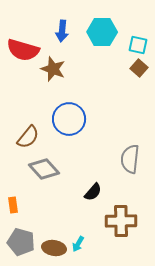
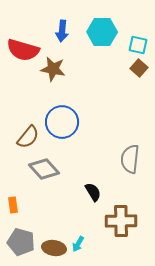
brown star: rotated 10 degrees counterclockwise
blue circle: moved 7 px left, 3 px down
black semicircle: rotated 72 degrees counterclockwise
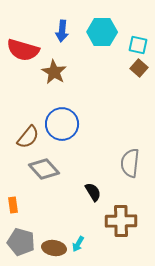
brown star: moved 1 px right, 3 px down; rotated 20 degrees clockwise
blue circle: moved 2 px down
gray semicircle: moved 4 px down
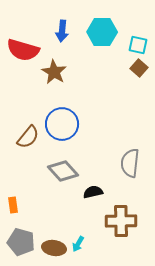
gray diamond: moved 19 px right, 2 px down
black semicircle: rotated 72 degrees counterclockwise
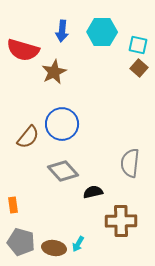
brown star: rotated 15 degrees clockwise
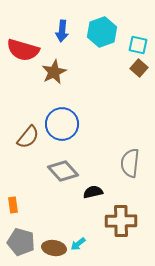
cyan hexagon: rotated 20 degrees counterclockwise
cyan arrow: rotated 21 degrees clockwise
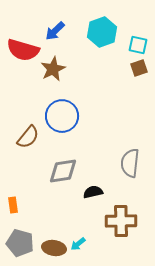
blue arrow: moved 7 px left; rotated 40 degrees clockwise
brown square: rotated 30 degrees clockwise
brown star: moved 1 px left, 3 px up
blue circle: moved 8 px up
gray diamond: rotated 56 degrees counterclockwise
gray pentagon: moved 1 px left, 1 px down
